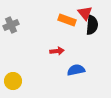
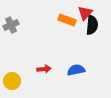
red triangle: rotated 21 degrees clockwise
red arrow: moved 13 px left, 18 px down
yellow circle: moved 1 px left
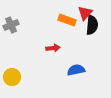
red arrow: moved 9 px right, 21 px up
yellow circle: moved 4 px up
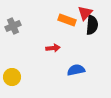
gray cross: moved 2 px right, 1 px down
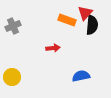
blue semicircle: moved 5 px right, 6 px down
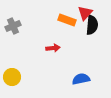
blue semicircle: moved 3 px down
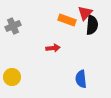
blue semicircle: rotated 84 degrees counterclockwise
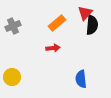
orange rectangle: moved 10 px left, 3 px down; rotated 60 degrees counterclockwise
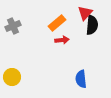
red arrow: moved 9 px right, 8 px up
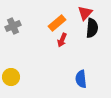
black semicircle: moved 3 px down
red arrow: rotated 120 degrees clockwise
yellow circle: moved 1 px left
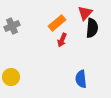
gray cross: moved 1 px left
